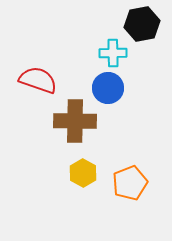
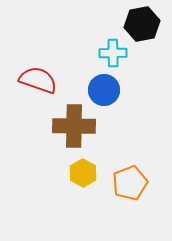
blue circle: moved 4 px left, 2 px down
brown cross: moved 1 px left, 5 px down
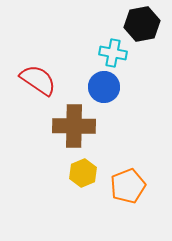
cyan cross: rotated 12 degrees clockwise
red semicircle: rotated 15 degrees clockwise
blue circle: moved 3 px up
yellow hexagon: rotated 8 degrees clockwise
orange pentagon: moved 2 px left, 3 px down
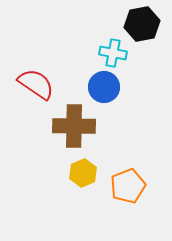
red semicircle: moved 2 px left, 4 px down
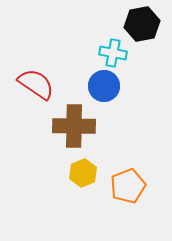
blue circle: moved 1 px up
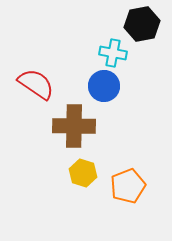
yellow hexagon: rotated 20 degrees counterclockwise
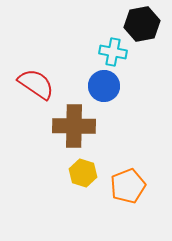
cyan cross: moved 1 px up
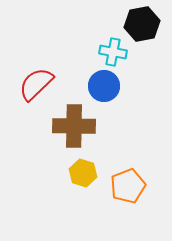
red semicircle: rotated 78 degrees counterclockwise
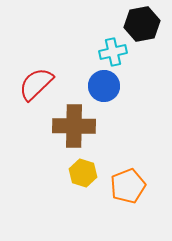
cyan cross: rotated 24 degrees counterclockwise
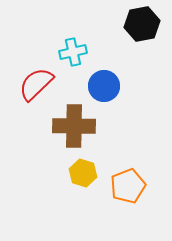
cyan cross: moved 40 px left
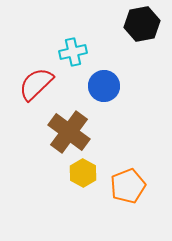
brown cross: moved 5 px left, 6 px down; rotated 36 degrees clockwise
yellow hexagon: rotated 12 degrees clockwise
